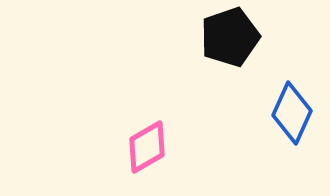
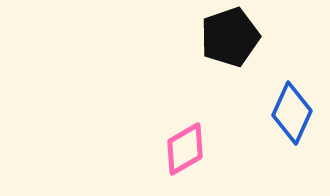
pink diamond: moved 38 px right, 2 px down
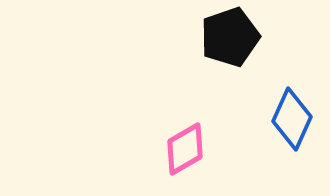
blue diamond: moved 6 px down
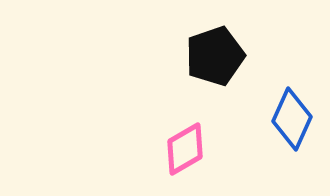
black pentagon: moved 15 px left, 19 px down
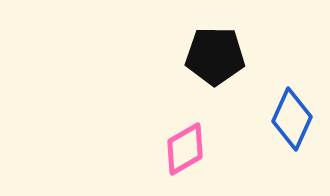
black pentagon: rotated 20 degrees clockwise
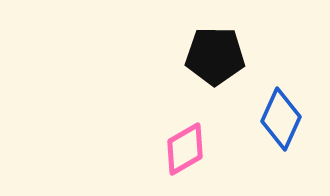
blue diamond: moved 11 px left
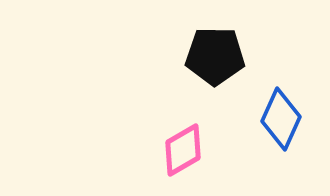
pink diamond: moved 2 px left, 1 px down
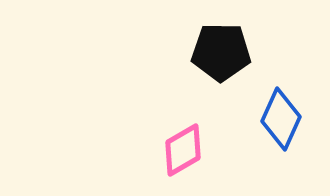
black pentagon: moved 6 px right, 4 px up
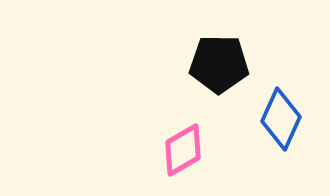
black pentagon: moved 2 px left, 12 px down
